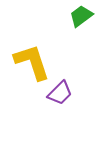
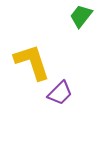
green trapezoid: rotated 15 degrees counterclockwise
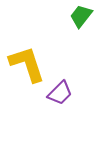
yellow L-shape: moved 5 px left, 2 px down
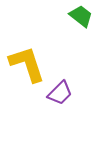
green trapezoid: rotated 90 degrees clockwise
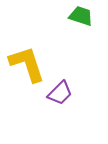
green trapezoid: rotated 20 degrees counterclockwise
